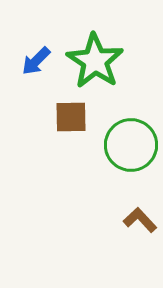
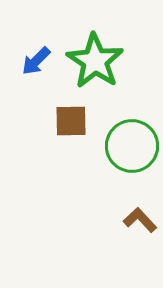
brown square: moved 4 px down
green circle: moved 1 px right, 1 px down
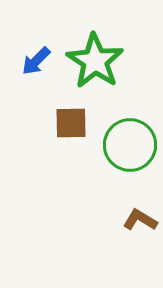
brown square: moved 2 px down
green circle: moved 2 px left, 1 px up
brown L-shape: rotated 16 degrees counterclockwise
